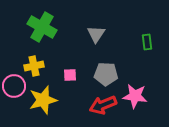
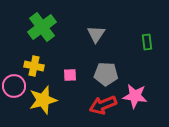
green cross: rotated 24 degrees clockwise
yellow cross: rotated 24 degrees clockwise
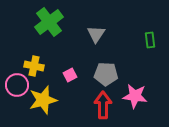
green cross: moved 7 px right, 5 px up
green rectangle: moved 3 px right, 2 px up
pink square: rotated 24 degrees counterclockwise
pink circle: moved 3 px right, 1 px up
red arrow: rotated 112 degrees clockwise
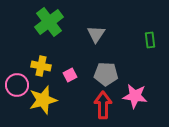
yellow cross: moved 7 px right
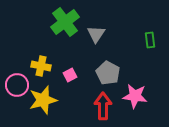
green cross: moved 16 px right
gray pentagon: moved 2 px right, 1 px up; rotated 25 degrees clockwise
red arrow: moved 1 px down
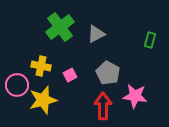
green cross: moved 5 px left, 5 px down
gray triangle: rotated 30 degrees clockwise
green rectangle: rotated 21 degrees clockwise
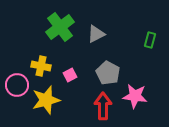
yellow star: moved 3 px right
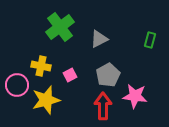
gray triangle: moved 3 px right, 5 px down
gray pentagon: moved 2 px down; rotated 15 degrees clockwise
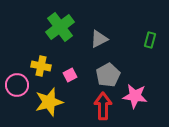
yellow star: moved 3 px right, 2 px down
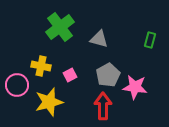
gray triangle: rotated 42 degrees clockwise
pink star: moved 9 px up
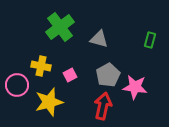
red arrow: rotated 12 degrees clockwise
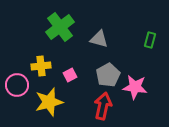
yellow cross: rotated 18 degrees counterclockwise
